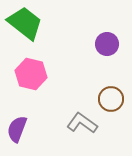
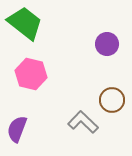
brown circle: moved 1 px right, 1 px down
gray L-shape: moved 1 px right, 1 px up; rotated 8 degrees clockwise
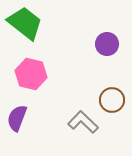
purple semicircle: moved 11 px up
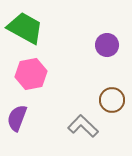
green trapezoid: moved 5 px down; rotated 9 degrees counterclockwise
purple circle: moved 1 px down
pink hexagon: rotated 24 degrees counterclockwise
gray L-shape: moved 4 px down
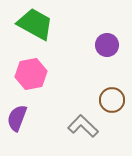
green trapezoid: moved 10 px right, 4 px up
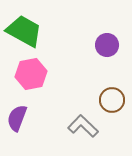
green trapezoid: moved 11 px left, 7 px down
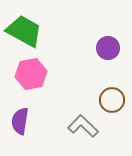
purple circle: moved 1 px right, 3 px down
purple semicircle: moved 3 px right, 3 px down; rotated 12 degrees counterclockwise
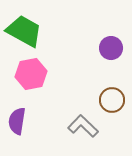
purple circle: moved 3 px right
purple semicircle: moved 3 px left
